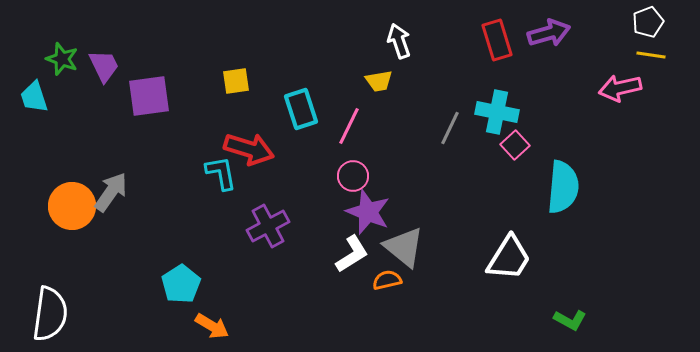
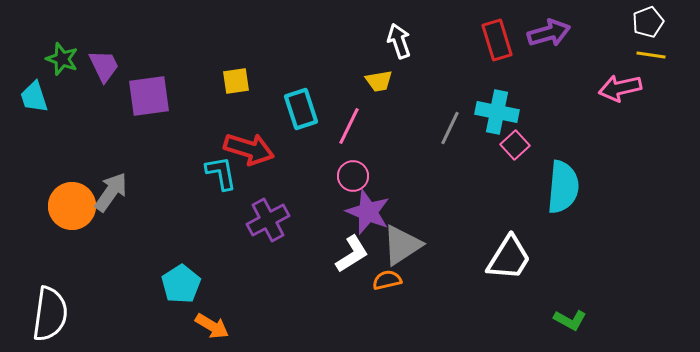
purple cross: moved 6 px up
gray triangle: moved 2 px left, 2 px up; rotated 48 degrees clockwise
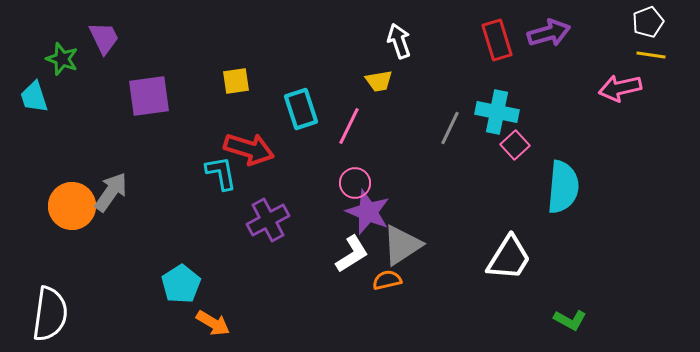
purple trapezoid: moved 28 px up
pink circle: moved 2 px right, 7 px down
orange arrow: moved 1 px right, 3 px up
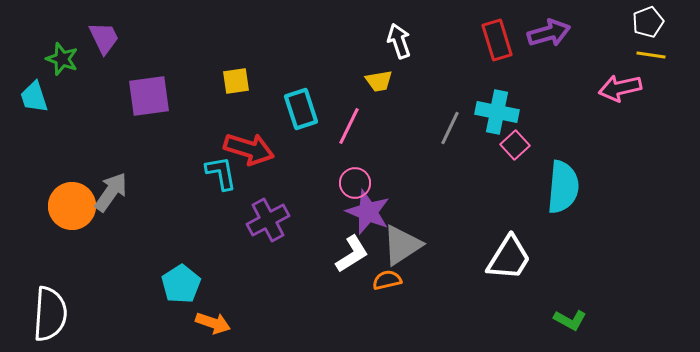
white semicircle: rotated 4 degrees counterclockwise
orange arrow: rotated 12 degrees counterclockwise
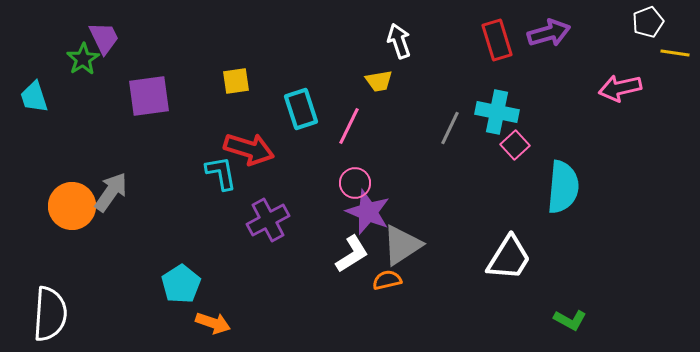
yellow line: moved 24 px right, 2 px up
green star: moved 21 px right; rotated 20 degrees clockwise
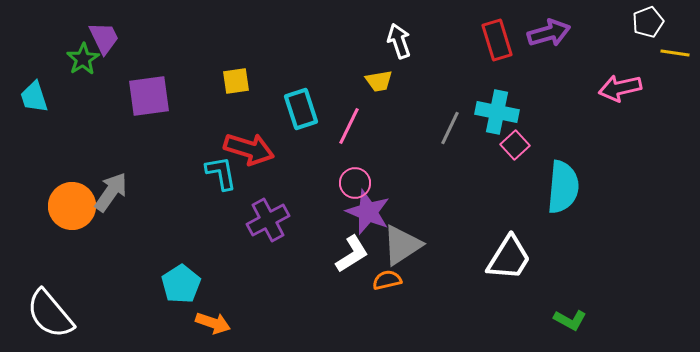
white semicircle: rotated 136 degrees clockwise
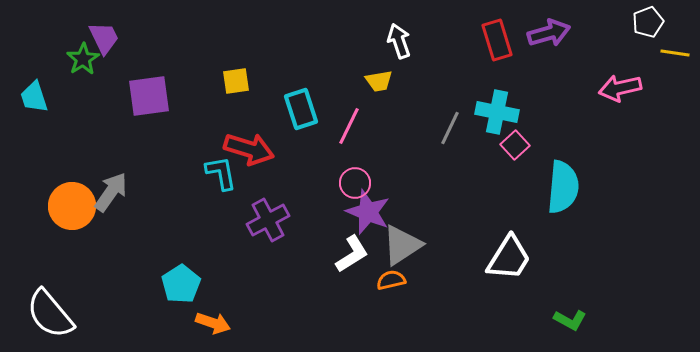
orange semicircle: moved 4 px right
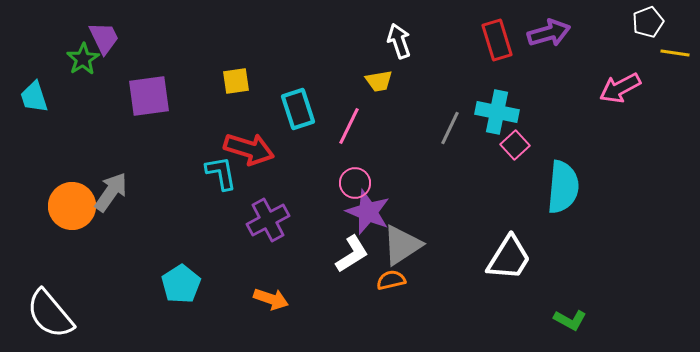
pink arrow: rotated 15 degrees counterclockwise
cyan rectangle: moved 3 px left
orange arrow: moved 58 px right, 24 px up
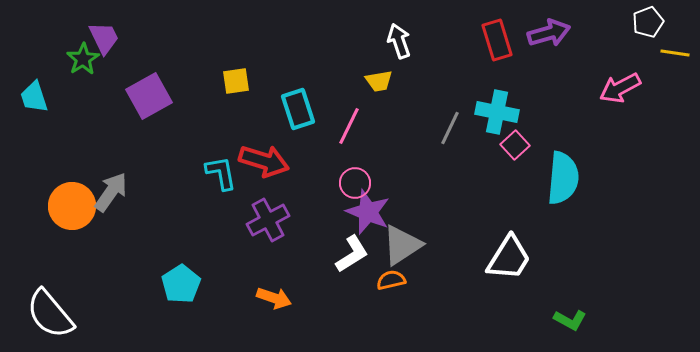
purple square: rotated 21 degrees counterclockwise
red arrow: moved 15 px right, 12 px down
cyan semicircle: moved 9 px up
orange arrow: moved 3 px right, 1 px up
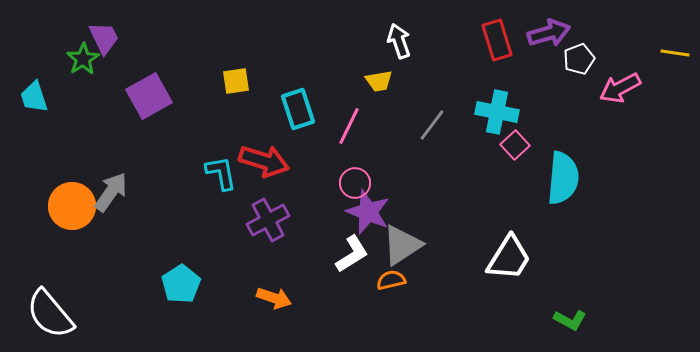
white pentagon: moved 69 px left, 37 px down
gray line: moved 18 px left, 3 px up; rotated 12 degrees clockwise
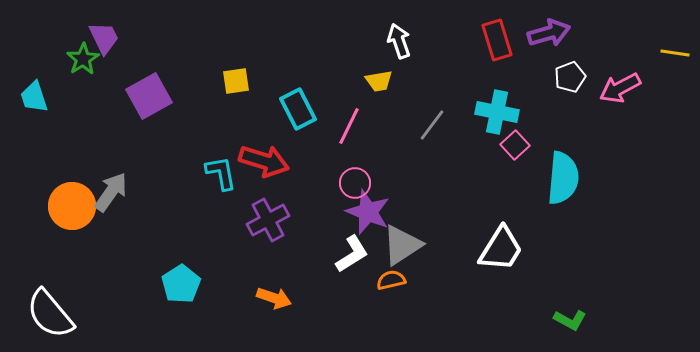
white pentagon: moved 9 px left, 18 px down
cyan rectangle: rotated 9 degrees counterclockwise
white trapezoid: moved 8 px left, 9 px up
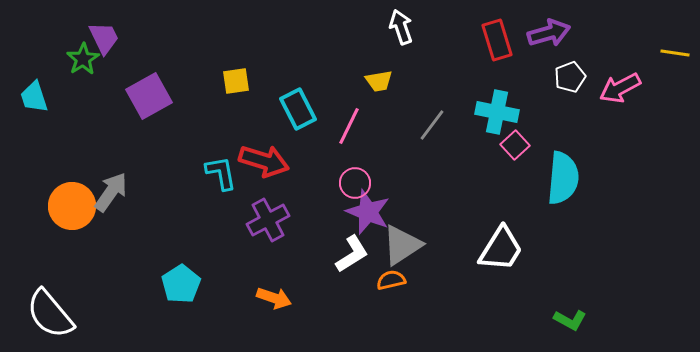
white arrow: moved 2 px right, 14 px up
